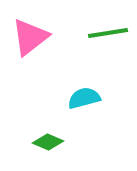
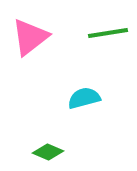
green diamond: moved 10 px down
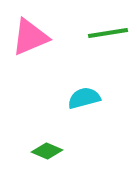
pink triangle: rotated 15 degrees clockwise
green diamond: moved 1 px left, 1 px up
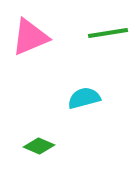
green diamond: moved 8 px left, 5 px up
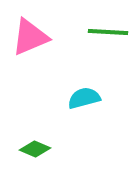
green line: moved 1 px up; rotated 12 degrees clockwise
green diamond: moved 4 px left, 3 px down
